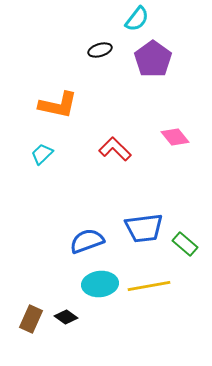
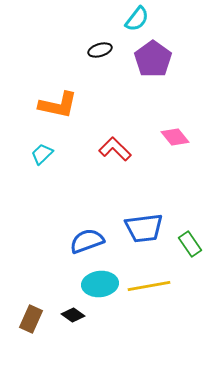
green rectangle: moved 5 px right; rotated 15 degrees clockwise
black diamond: moved 7 px right, 2 px up
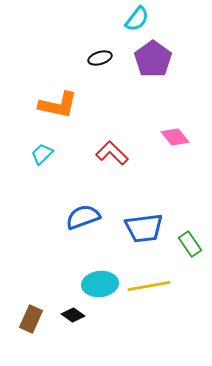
black ellipse: moved 8 px down
red L-shape: moved 3 px left, 4 px down
blue semicircle: moved 4 px left, 24 px up
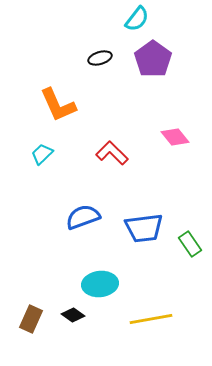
orange L-shape: rotated 54 degrees clockwise
yellow line: moved 2 px right, 33 px down
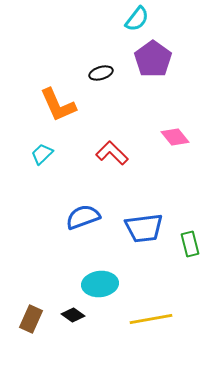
black ellipse: moved 1 px right, 15 px down
green rectangle: rotated 20 degrees clockwise
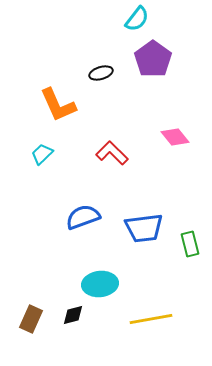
black diamond: rotated 50 degrees counterclockwise
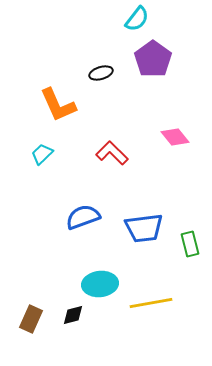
yellow line: moved 16 px up
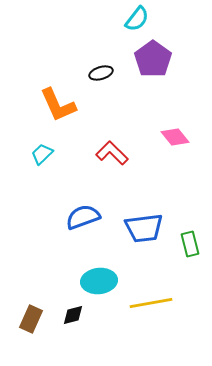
cyan ellipse: moved 1 px left, 3 px up
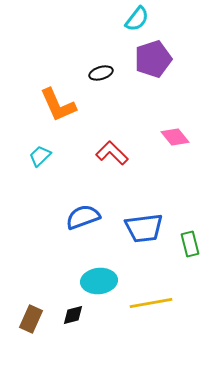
purple pentagon: rotated 18 degrees clockwise
cyan trapezoid: moved 2 px left, 2 px down
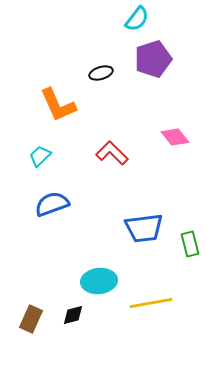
blue semicircle: moved 31 px left, 13 px up
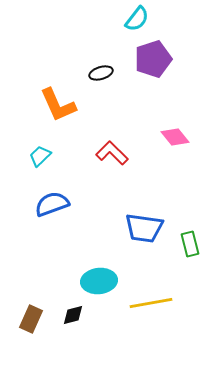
blue trapezoid: rotated 15 degrees clockwise
